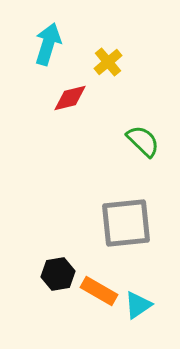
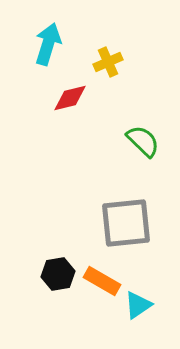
yellow cross: rotated 16 degrees clockwise
orange rectangle: moved 3 px right, 10 px up
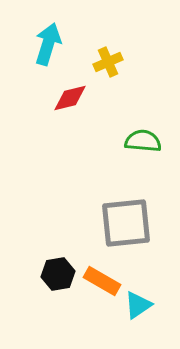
green semicircle: rotated 39 degrees counterclockwise
